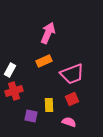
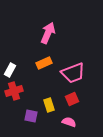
orange rectangle: moved 2 px down
pink trapezoid: moved 1 px right, 1 px up
yellow rectangle: rotated 16 degrees counterclockwise
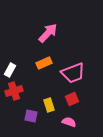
pink arrow: rotated 20 degrees clockwise
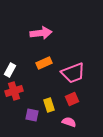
pink arrow: moved 7 px left; rotated 40 degrees clockwise
purple square: moved 1 px right, 1 px up
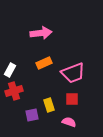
red square: rotated 24 degrees clockwise
purple square: rotated 24 degrees counterclockwise
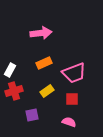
pink trapezoid: moved 1 px right
yellow rectangle: moved 2 px left, 14 px up; rotated 72 degrees clockwise
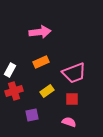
pink arrow: moved 1 px left, 1 px up
orange rectangle: moved 3 px left, 1 px up
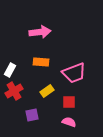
orange rectangle: rotated 28 degrees clockwise
red cross: rotated 12 degrees counterclockwise
red square: moved 3 px left, 3 px down
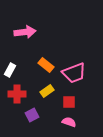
pink arrow: moved 15 px left
orange rectangle: moved 5 px right, 3 px down; rotated 35 degrees clockwise
red cross: moved 3 px right, 3 px down; rotated 30 degrees clockwise
purple square: rotated 16 degrees counterclockwise
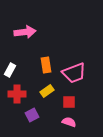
orange rectangle: rotated 42 degrees clockwise
